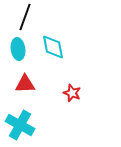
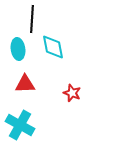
black line: moved 7 px right, 2 px down; rotated 16 degrees counterclockwise
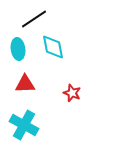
black line: moved 2 px right; rotated 52 degrees clockwise
cyan cross: moved 4 px right
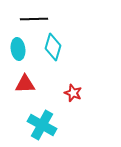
black line: rotated 32 degrees clockwise
cyan diamond: rotated 28 degrees clockwise
red star: moved 1 px right
cyan cross: moved 18 px right
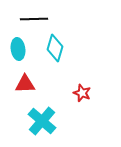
cyan diamond: moved 2 px right, 1 px down
red star: moved 9 px right
cyan cross: moved 4 px up; rotated 12 degrees clockwise
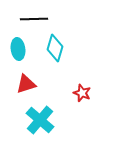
red triangle: moved 1 px right; rotated 15 degrees counterclockwise
cyan cross: moved 2 px left, 1 px up
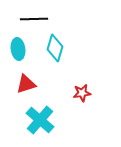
red star: rotated 30 degrees counterclockwise
